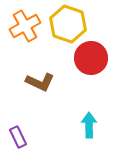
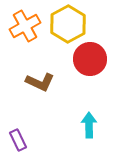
yellow hexagon: rotated 12 degrees clockwise
red circle: moved 1 px left, 1 px down
purple rectangle: moved 3 px down
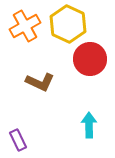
yellow hexagon: rotated 6 degrees counterclockwise
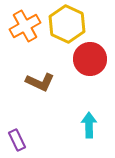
yellow hexagon: moved 1 px left
purple rectangle: moved 1 px left
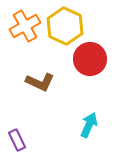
yellow hexagon: moved 2 px left, 2 px down
cyan arrow: rotated 25 degrees clockwise
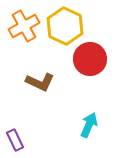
orange cross: moved 1 px left
purple rectangle: moved 2 px left
